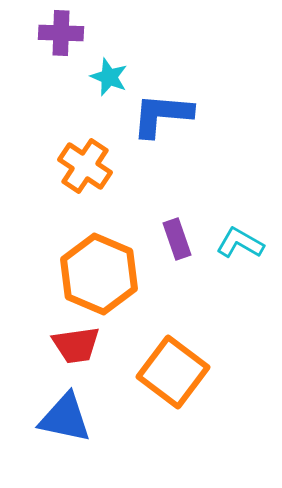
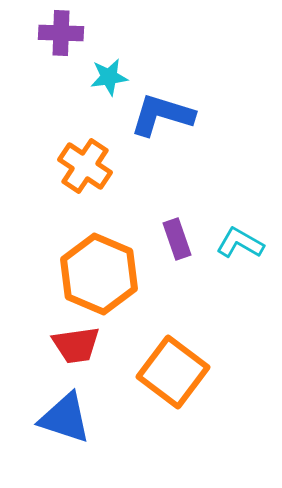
cyan star: rotated 30 degrees counterclockwise
blue L-shape: rotated 12 degrees clockwise
blue triangle: rotated 6 degrees clockwise
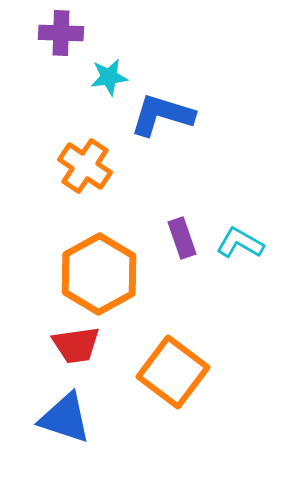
purple rectangle: moved 5 px right, 1 px up
orange hexagon: rotated 8 degrees clockwise
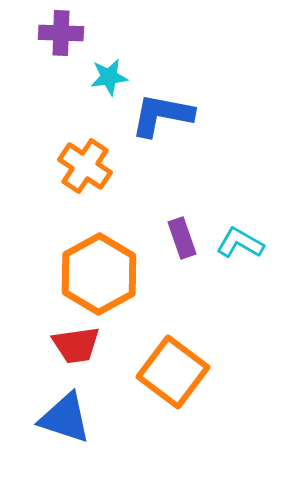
blue L-shape: rotated 6 degrees counterclockwise
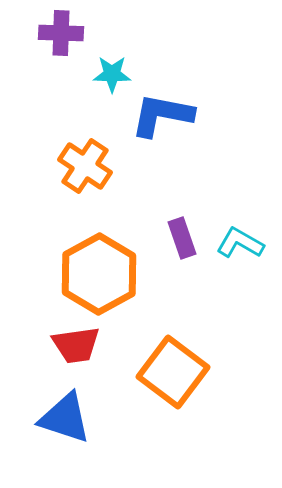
cyan star: moved 3 px right, 3 px up; rotated 9 degrees clockwise
